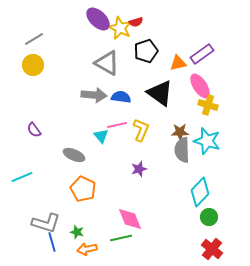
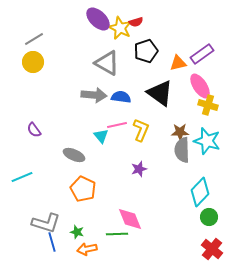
yellow circle: moved 3 px up
green line: moved 4 px left, 4 px up; rotated 10 degrees clockwise
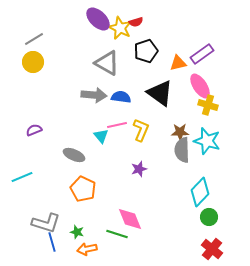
purple semicircle: rotated 105 degrees clockwise
green line: rotated 20 degrees clockwise
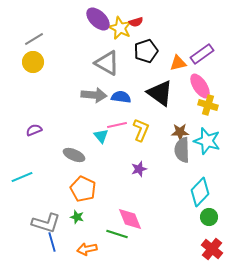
green star: moved 15 px up
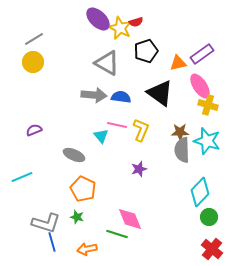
pink line: rotated 24 degrees clockwise
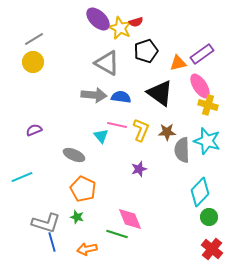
brown star: moved 13 px left
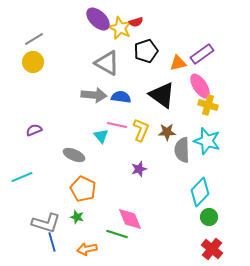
black triangle: moved 2 px right, 2 px down
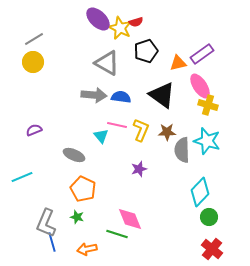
gray L-shape: rotated 96 degrees clockwise
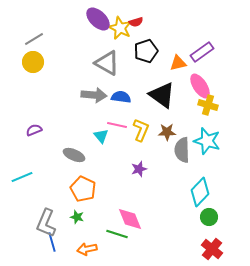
purple rectangle: moved 2 px up
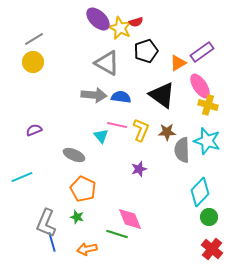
orange triangle: rotated 18 degrees counterclockwise
